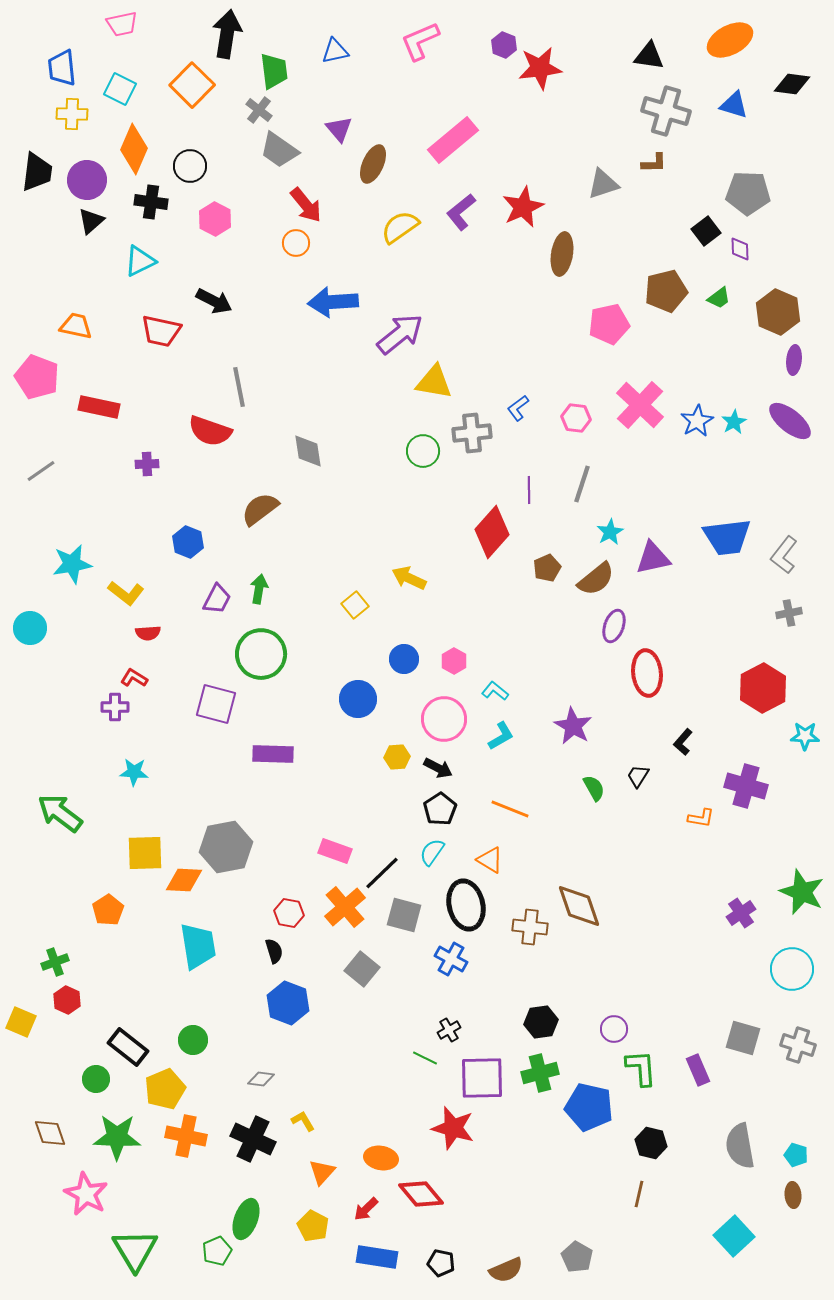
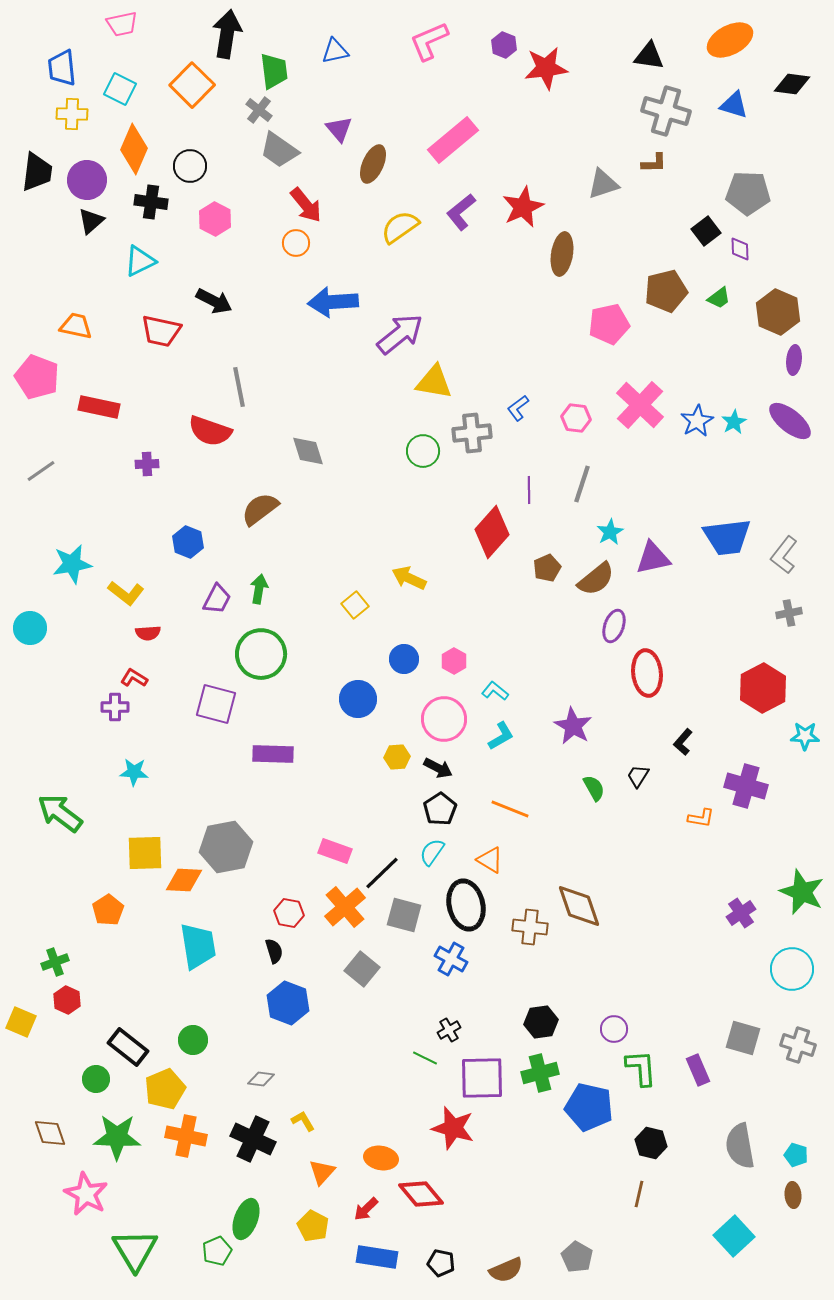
pink L-shape at (420, 41): moved 9 px right
red star at (540, 68): moved 6 px right
gray diamond at (308, 451): rotated 9 degrees counterclockwise
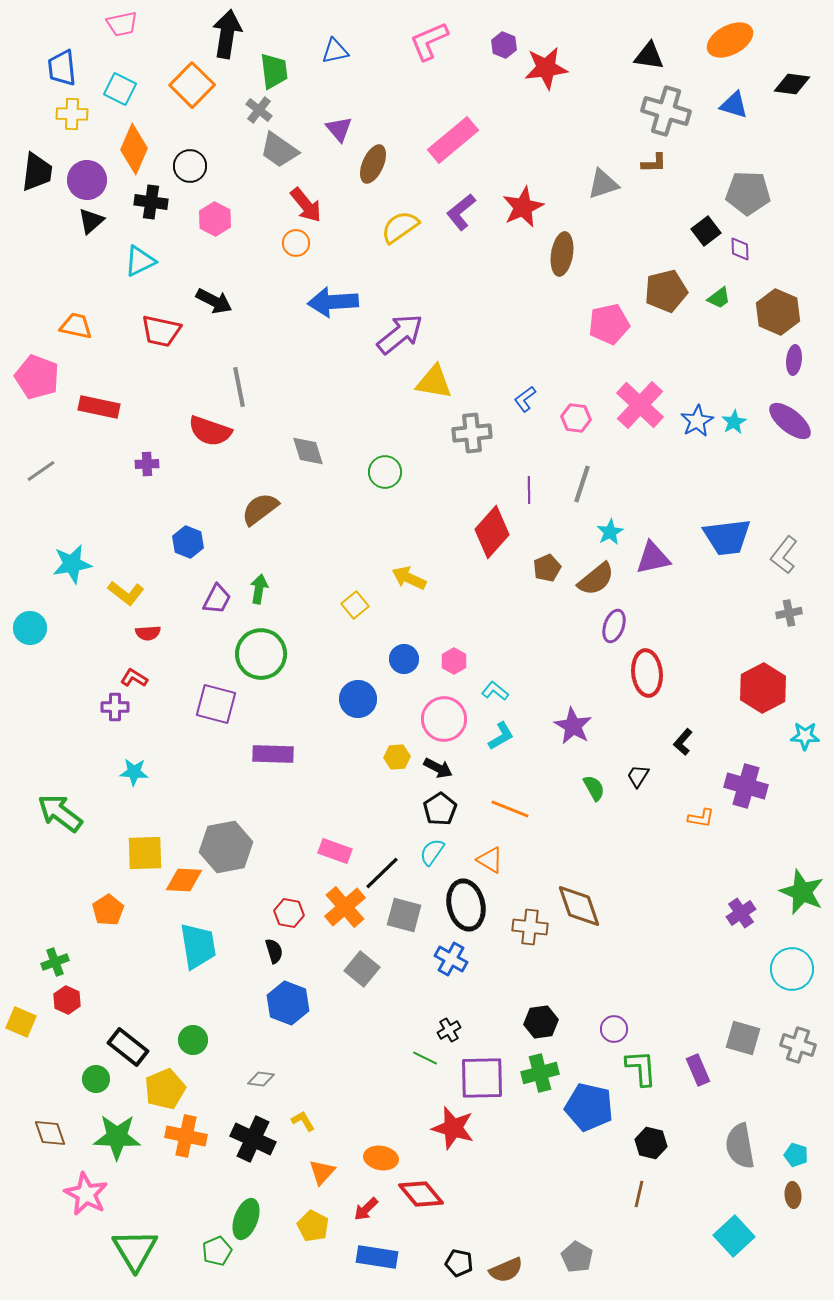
blue L-shape at (518, 408): moved 7 px right, 9 px up
green circle at (423, 451): moved 38 px left, 21 px down
black pentagon at (441, 1263): moved 18 px right
